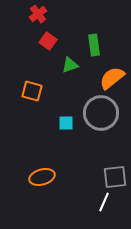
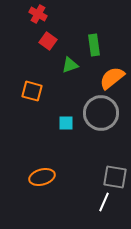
red cross: rotated 24 degrees counterclockwise
gray square: rotated 15 degrees clockwise
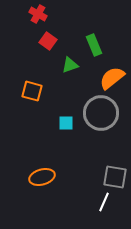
green rectangle: rotated 15 degrees counterclockwise
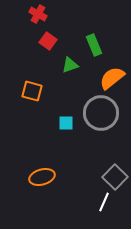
gray square: rotated 35 degrees clockwise
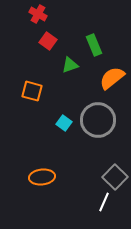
gray circle: moved 3 px left, 7 px down
cyan square: moved 2 px left; rotated 35 degrees clockwise
orange ellipse: rotated 10 degrees clockwise
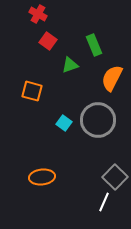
orange semicircle: rotated 24 degrees counterclockwise
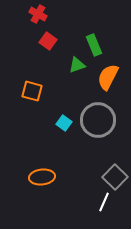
green triangle: moved 7 px right
orange semicircle: moved 4 px left, 1 px up
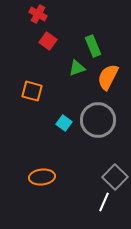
green rectangle: moved 1 px left, 1 px down
green triangle: moved 3 px down
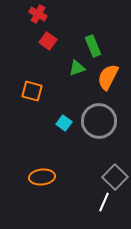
gray circle: moved 1 px right, 1 px down
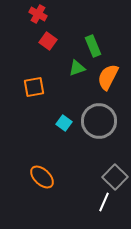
orange square: moved 2 px right, 4 px up; rotated 25 degrees counterclockwise
orange ellipse: rotated 50 degrees clockwise
